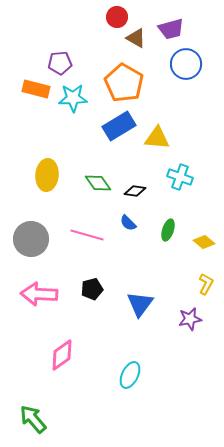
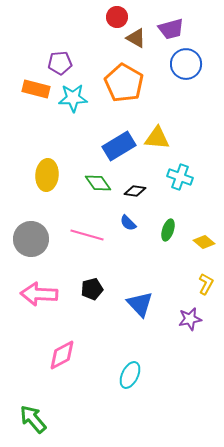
blue rectangle: moved 20 px down
blue triangle: rotated 20 degrees counterclockwise
pink diamond: rotated 8 degrees clockwise
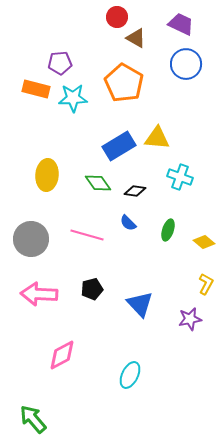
purple trapezoid: moved 10 px right, 5 px up; rotated 140 degrees counterclockwise
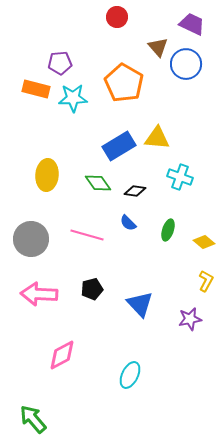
purple trapezoid: moved 11 px right
brown triangle: moved 22 px right, 9 px down; rotated 20 degrees clockwise
yellow L-shape: moved 3 px up
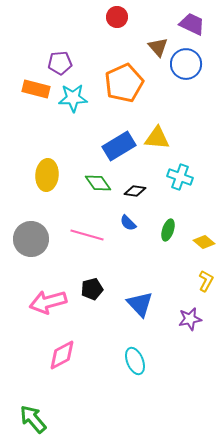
orange pentagon: rotated 18 degrees clockwise
pink arrow: moved 9 px right, 8 px down; rotated 18 degrees counterclockwise
cyan ellipse: moved 5 px right, 14 px up; rotated 48 degrees counterclockwise
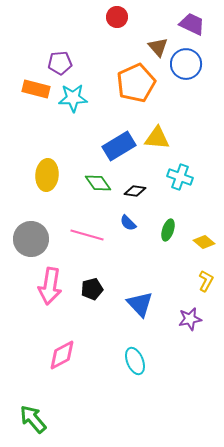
orange pentagon: moved 12 px right
pink arrow: moved 2 px right, 16 px up; rotated 66 degrees counterclockwise
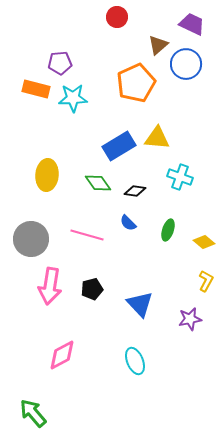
brown triangle: moved 2 px up; rotated 30 degrees clockwise
green arrow: moved 6 px up
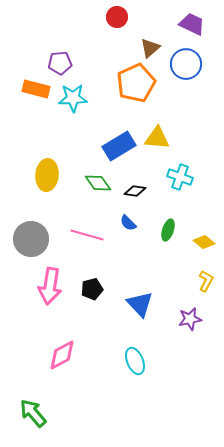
brown triangle: moved 8 px left, 3 px down
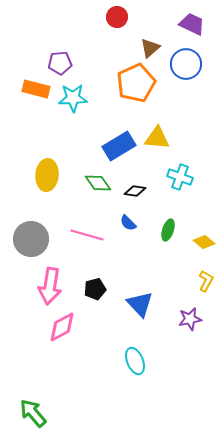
black pentagon: moved 3 px right
pink diamond: moved 28 px up
